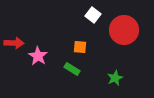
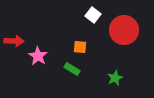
red arrow: moved 2 px up
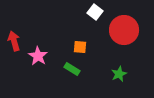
white square: moved 2 px right, 3 px up
red arrow: rotated 108 degrees counterclockwise
green star: moved 4 px right, 4 px up
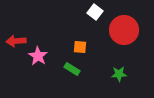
red arrow: moved 2 px right; rotated 78 degrees counterclockwise
green star: rotated 21 degrees clockwise
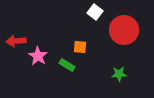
green rectangle: moved 5 px left, 4 px up
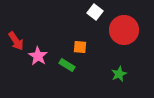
red arrow: rotated 120 degrees counterclockwise
green star: rotated 21 degrees counterclockwise
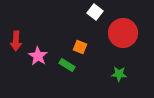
red circle: moved 1 px left, 3 px down
red arrow: rotated 36 degrees clockwise
orange square: rotated 16 degrees clockwise
green star: rotated 28 degrees clockwise
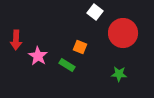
red arrow: moved 1 px up
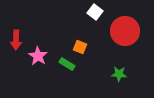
red circle: moved 2 px right, 2 px up
green rectangle: moved 1 px up
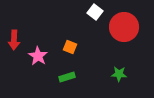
red circle: moved 1 px left, 4 px up
red arrow: moved 2 px left
orange square: moved 10 px left
green rectangle: moved 13 px down; rotated 49 degrees counterclockwise
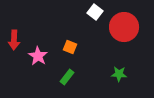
green rectangle: rotated 35 degrees counterclockwise
